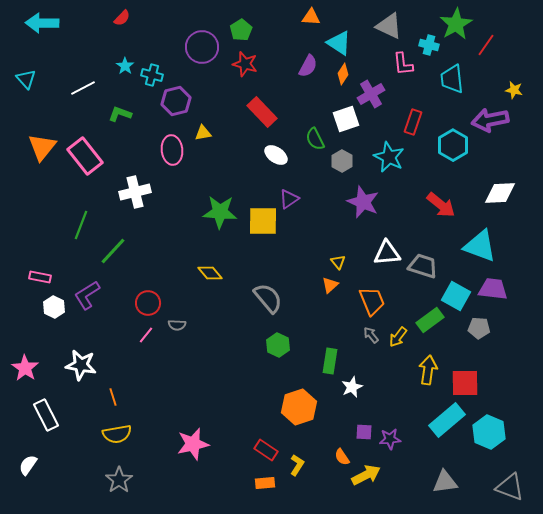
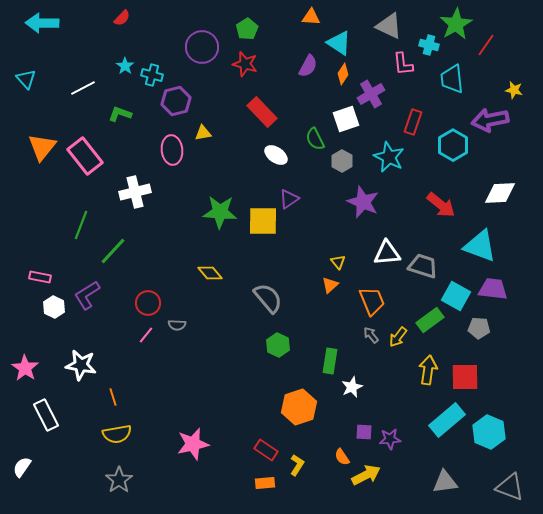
green pentagon at (241, 30): moved 6 px right, 1 px up
red square at (465, 383): moved 6 px up
white semicircle at (28, 465): moved 6 px left, 2 px down
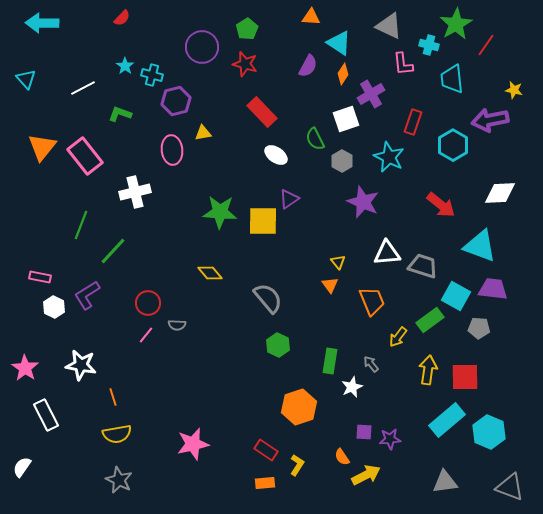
orange triangle at (330, 285): rotated 24 degrees counterclockwise
gray arrow at (371, 335): moved 29 px down
gray star at (119, 480): rotated 12 degrees counterclockwise
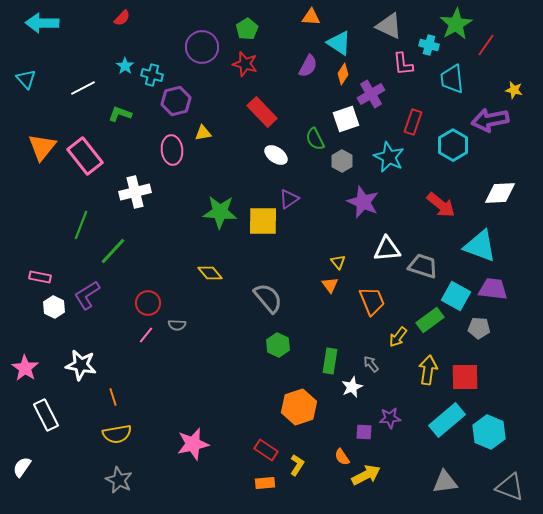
white triangle at (387, 253): moved 4 px up
purple star at (390, 439): moved 21 px up
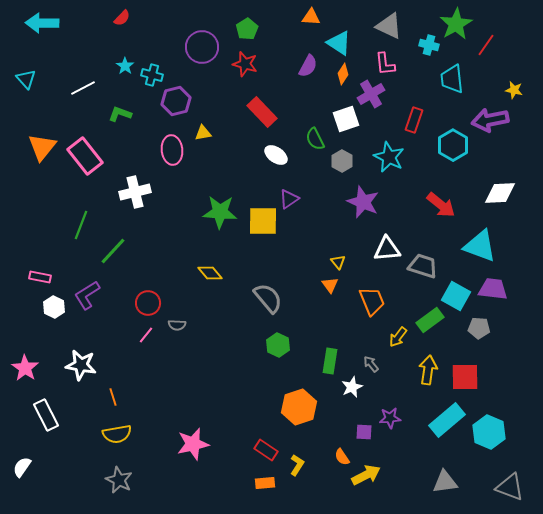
pink L-shape at (403, 64): moved 18 px left
red rectangle at (413, 122): moved 1 px right, 2 px up
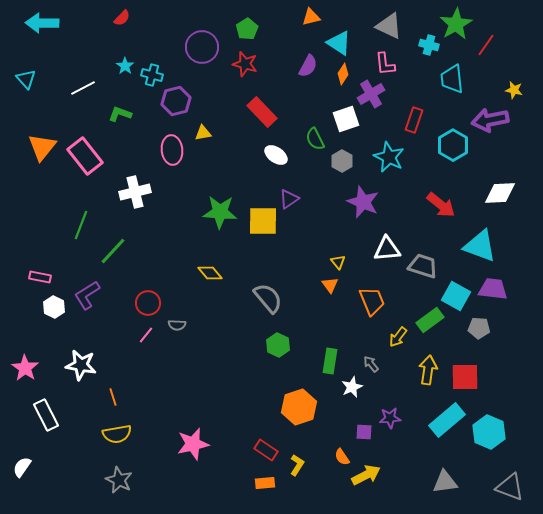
orange triangle at (311, 17): rotated 18 degrees counterclockwise
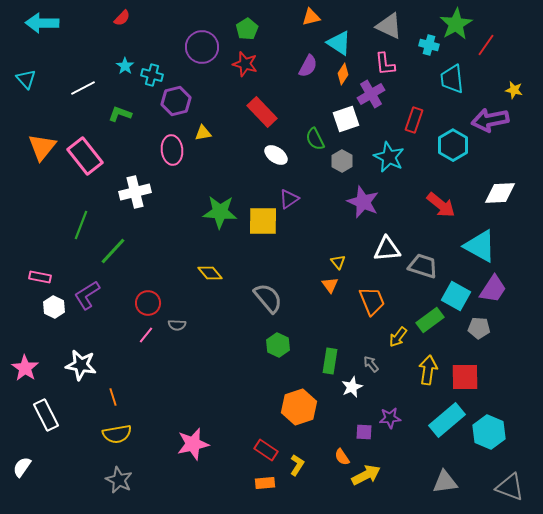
cyan triangle at (480, 246): rotated 9 degrees clockwise
purple trapezoid at (493, 289): rotated 116 degrees clockwise
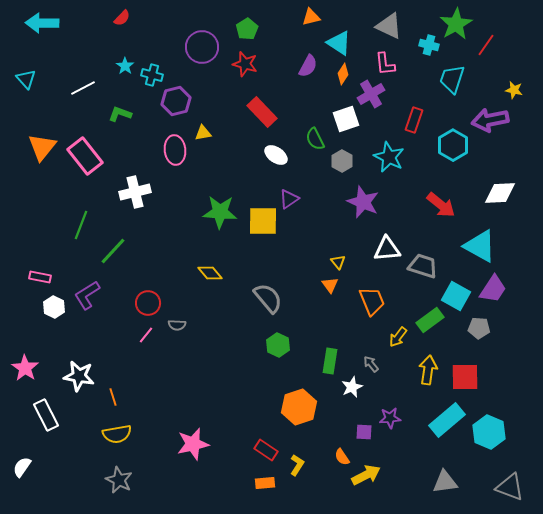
cyan trapezoid at (452, 79): rotated 24 degrees clockwise
pink ellipse at (172, 150): moved 3 px right
white star at (81, 365): moved 2 px left, 11 px down
